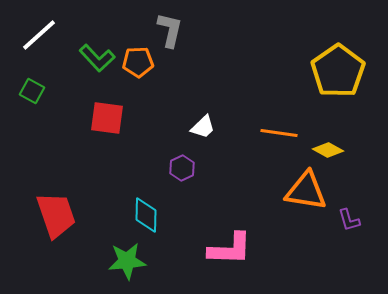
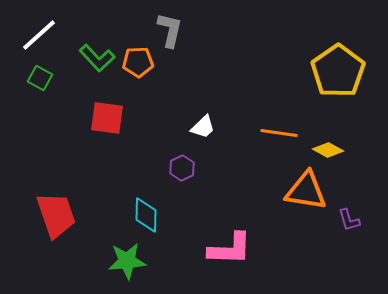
green square: moved 8 px right, 13 px up
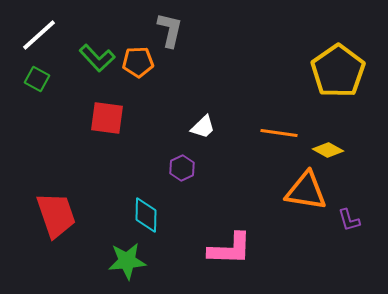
green square: moved 3 px left, 1 px down
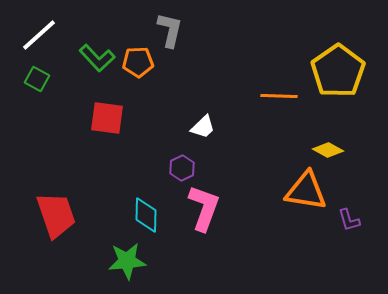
orange line: moved 37 px up; rotated 6 degrees counterclockwise
pink L-shape: moved 26 px left, 41 px up; rotated 72 degrees counterclockwise
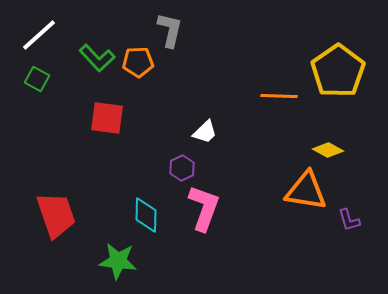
white trapezoid: moved 2 px right, 5 px down
green star: moved 9 px left; rotated 12 degrees clockwise
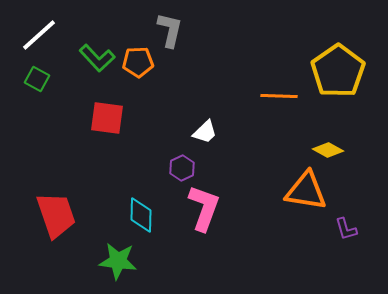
cyan diamond: moved 5 px left
purple L-shape: moved 3 px left, 9 px down
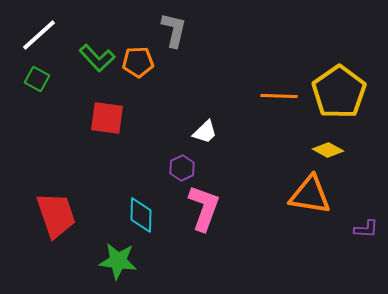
gray L-shape: moved 4 px right
yellow pentagon: moved 1 px right, 21 px down
orange triangle: moved 4 px right, 4 px down
purple L-shape: moved 20 px right; rotated 70 degrees counterclockwise
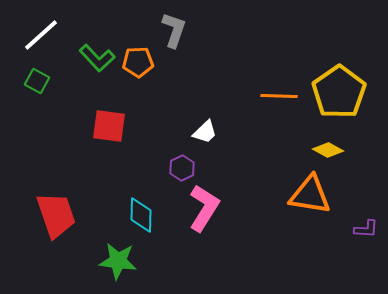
gray L-shape: rotated 6 degrees clockwise
white line: moved 2 px right
green square: moved 2 px down
red square: moved 2 px right, 8 px down
pink L-shape: rotated 12 degrees clockwise
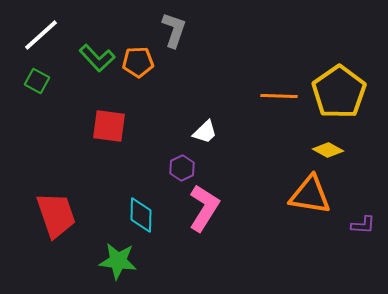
purple L-shape: moved 3 px left, 4 px up
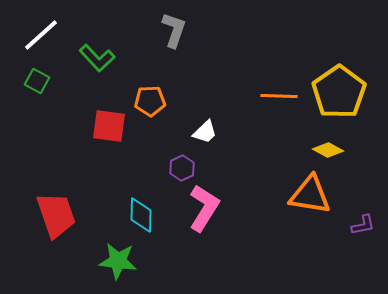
orange pentagon: moved 12 px right, 39 px down
purple L-shape: rotated 15 degrees counterclockwise
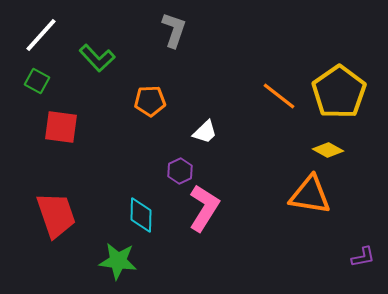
white line: rotated 6 degrees counterclockwise
orange line: rotated 36 degrees clockwise
red square: moved 48 px left, 1 px down
purple hexagon: moved 2 px left, 3 px down
purple L-shape: moved 32 px down
